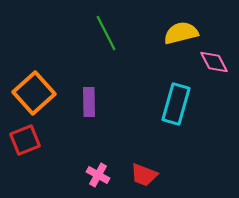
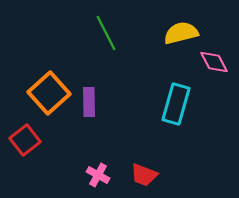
orange square: moved 15 px right
red square: rotated 16 degrees counterclockwise
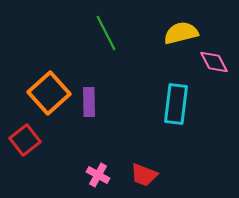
cyan rectangle: rotated 9 degrees counterclockwise
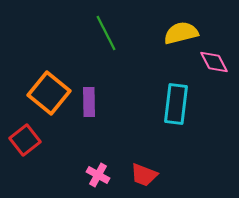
orange square: rotated 9 degrees counterclockwise
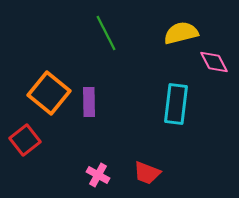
red trapezoid: moved 3 px right, 2 px up
